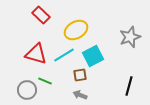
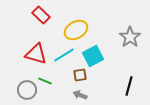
gray star: rotated 15 degrees counterclockwise
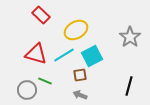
cyan square: moved 1 px left
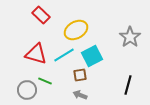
black line: moved 1 px left, 1 px up
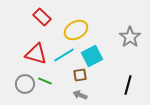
red rectangle: moved 1 px right, 2 px down
gray circle: moved 2 px left, 6 px up
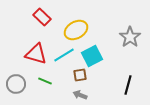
gray circle: moved 9 px left
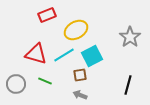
red rectangle: moved 5 px right, 2 px up; rotated 66 degrees counterclockwise
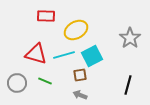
red rectangle: moved 1 px left, 1 px down; rotated 24 degrees clockwise
gray star: moved 1 px down
cyan line: rotated 15 degrees clockwise
gray circle: moved 1 px right, 1 px up
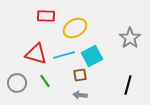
yellow ellipse: moved 1 px left, 2 px up
green line: rotated 32 degrees clockwise
gray arrow: rotated 16 degrees counterclockwise
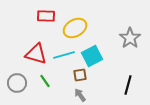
gray arrow: rotated 48 degrees clockwise
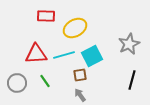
gray star: moved 1 px left, 6 px down; rotated 10 degrees clockwise
red triangle: rotated 20 degrees counterclockwise
black line: moved 4 px right, 5 px up
